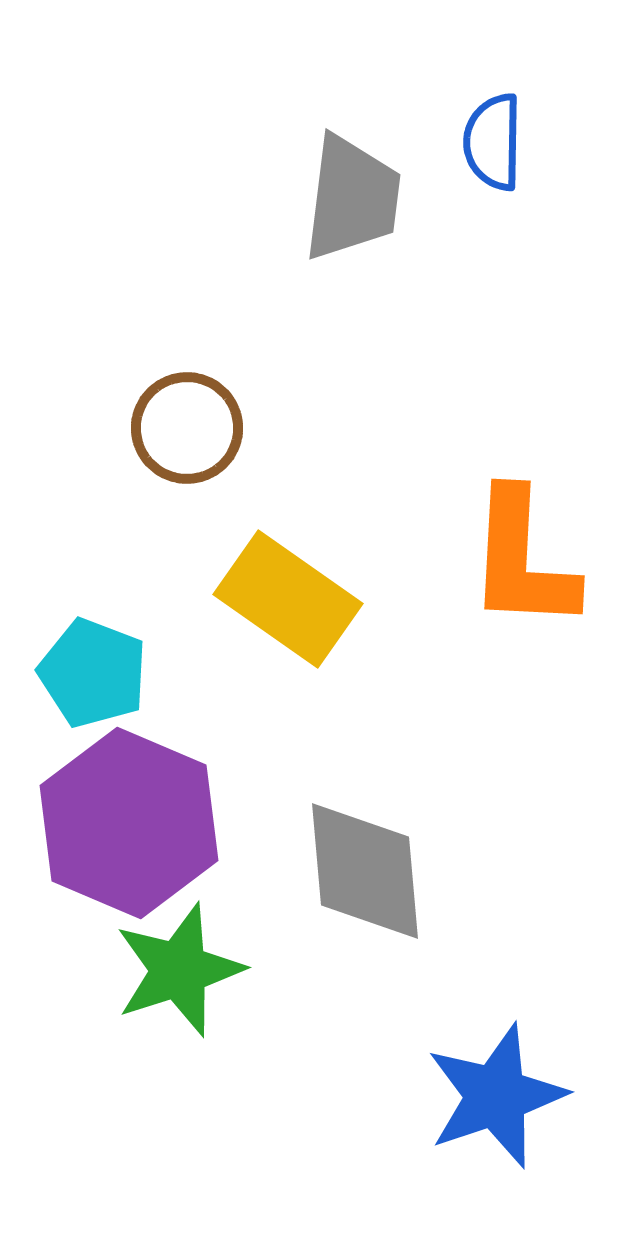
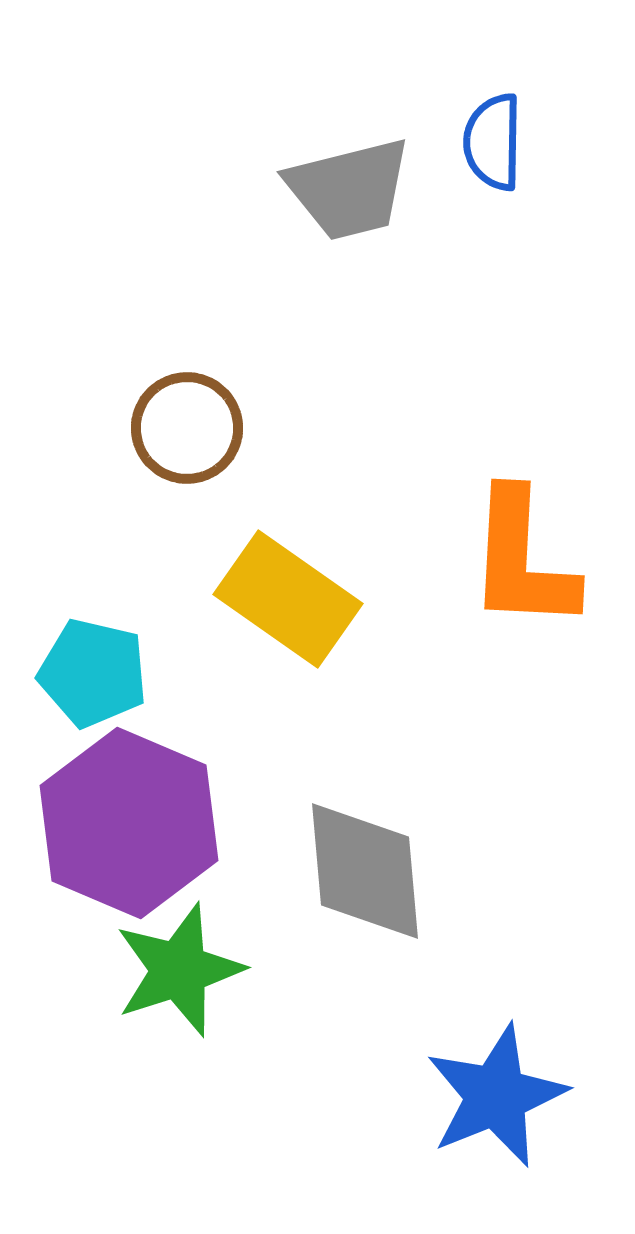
gray trapezoid: moved 3 px left, 9 px up; rotated 69 degrees clockwise
cyan pentagon: rotated 8 degrees counterclockwise
blue star: rotated 3 degrees counterclockwise
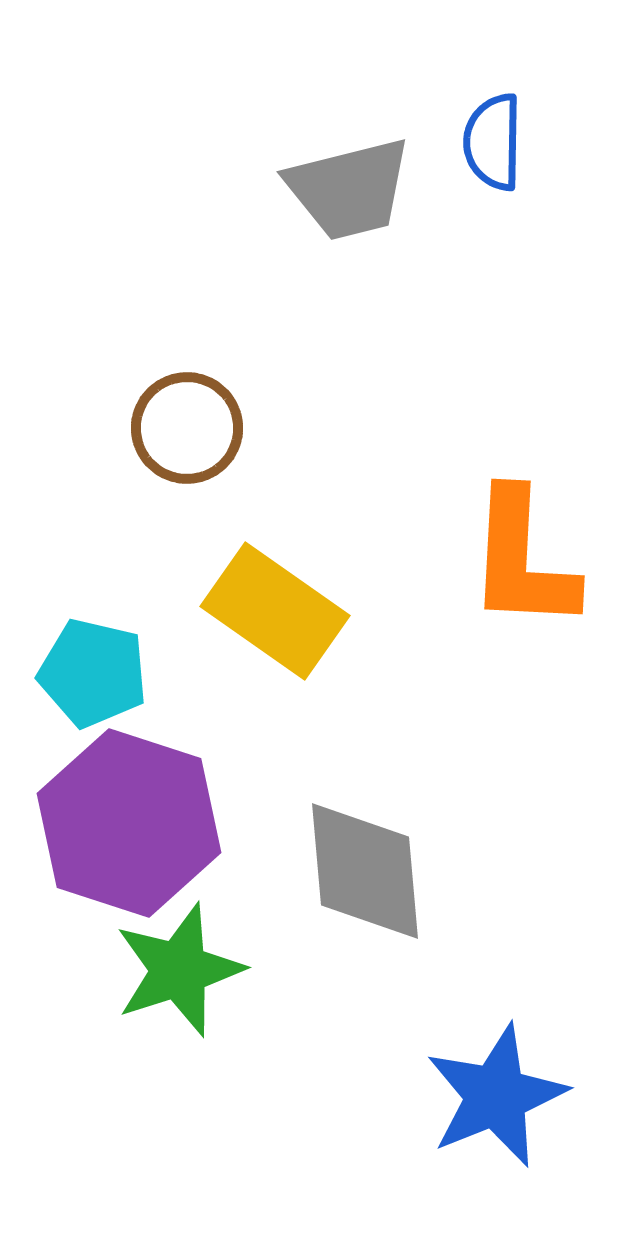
yellow rectangle: moved 13 px left, 12 px down
purple hexagon: rotated 5 degrees counterclockwise
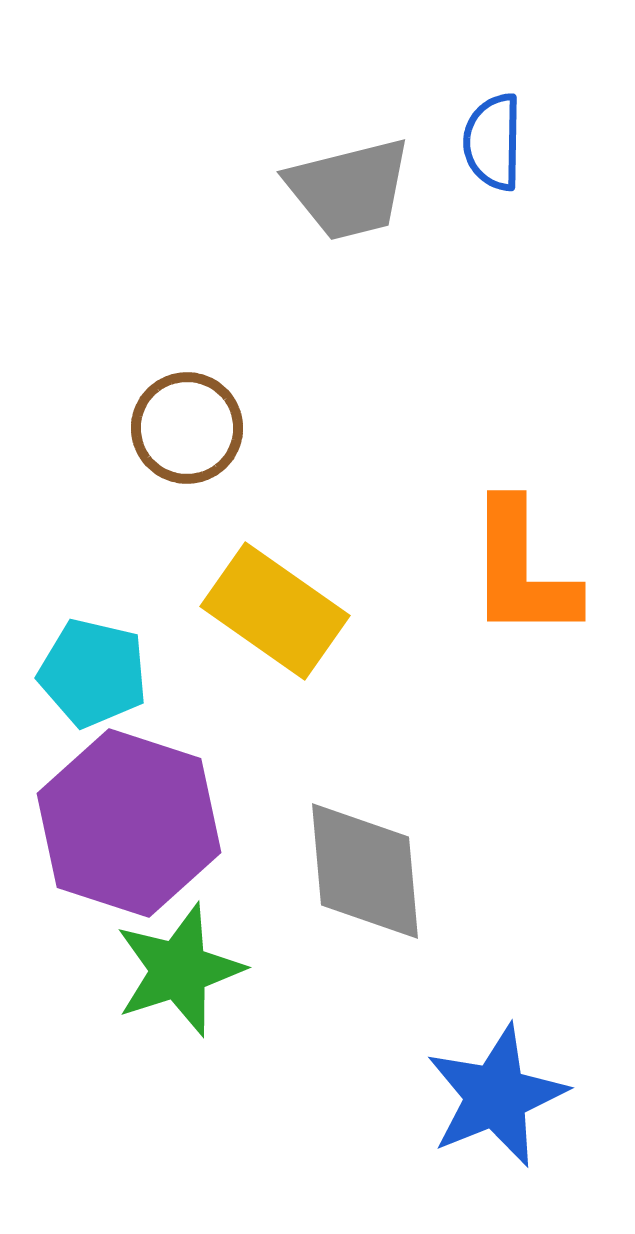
orange L-shape: moved 10 px down; rotated 3 degrees counterclockwise
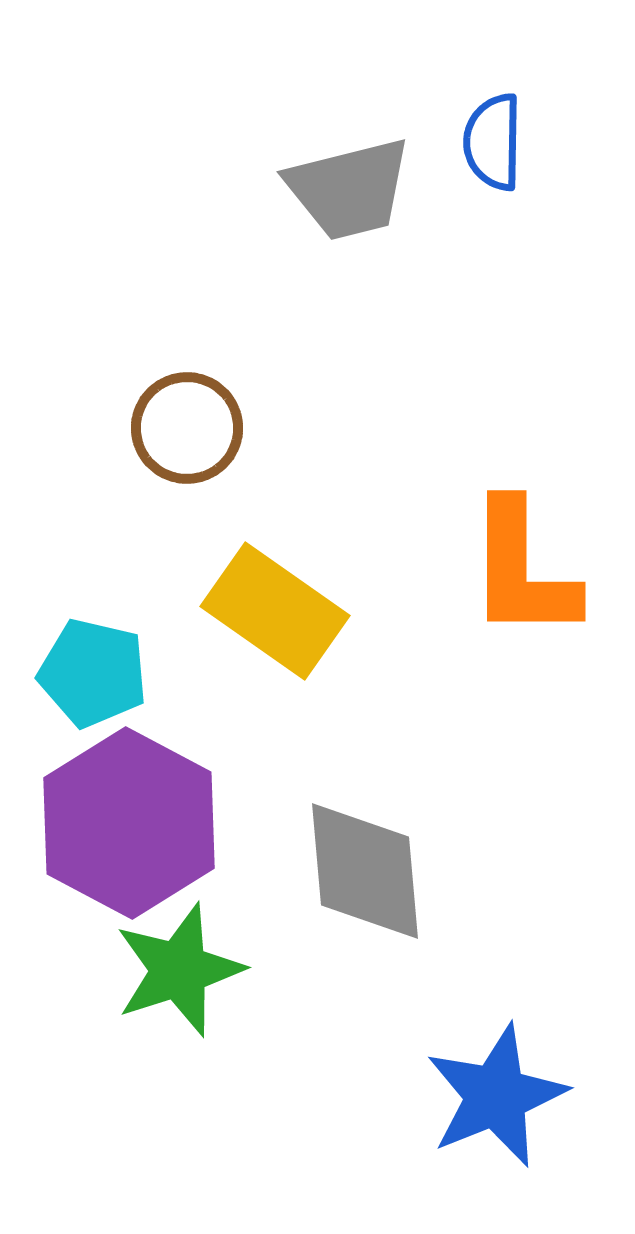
purple hexagon: rotated 10 degrees clockwise
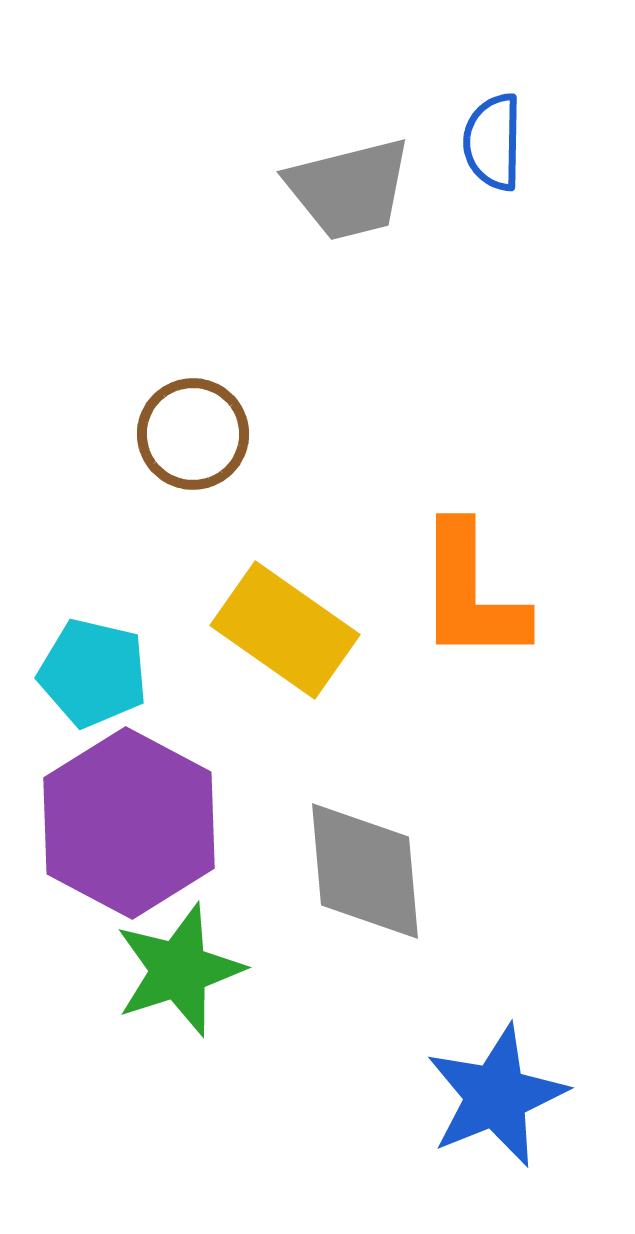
brown circle: moved 6 px right, 6 px down
orange L-shape: moved 51 px left, 23 px down
yellow rectangle: moved 10 px right, 19 px down
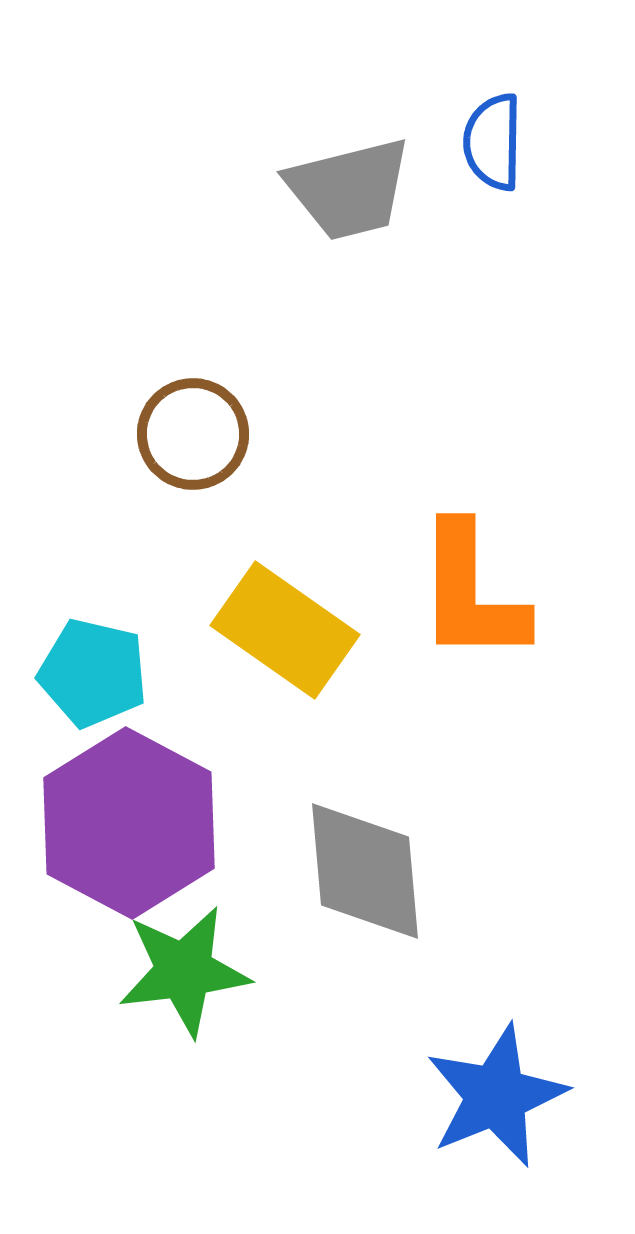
green star: moved 5 px right, 1 px down; rotated 11 degrees clockwise
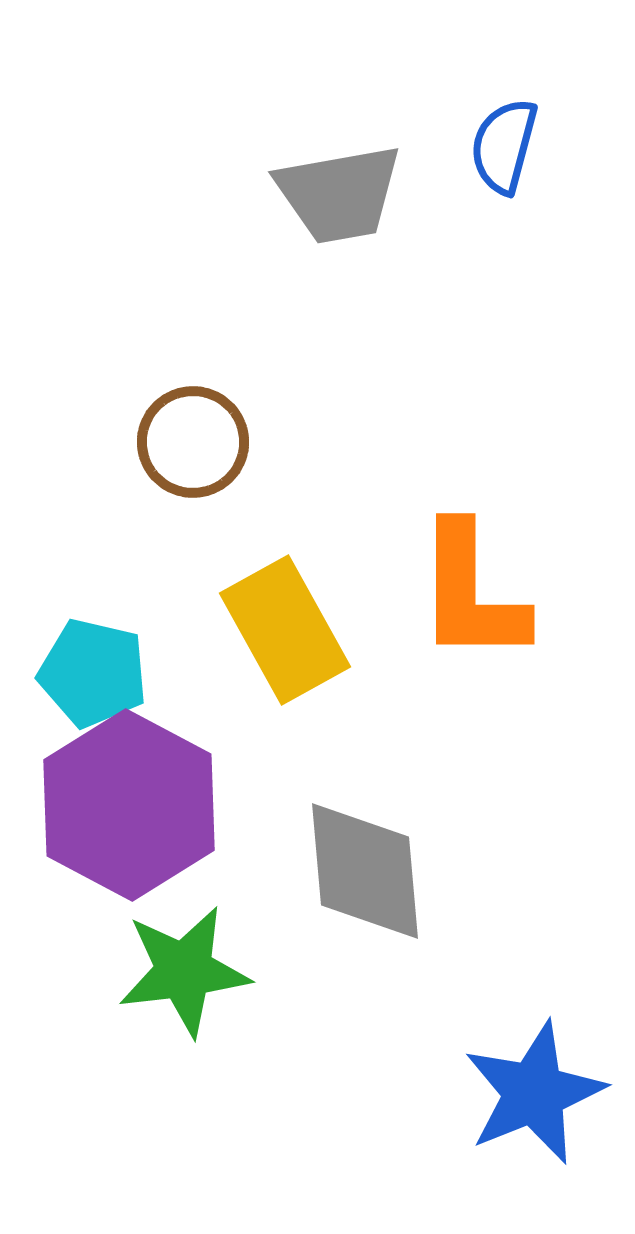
blue semicircle: moved 11 px right, 4 px down; rotated 14 degrees clockwise
gray trapezoid: moved 10 px left, 5 px down; rotated 4 degrees clockwise
brown circle: moved 8 px down
yellow rectangle: rotated 26 degrees clockwise
purple hexagon: moved 18 px up
blue star: moved 38 px right, 3 px up
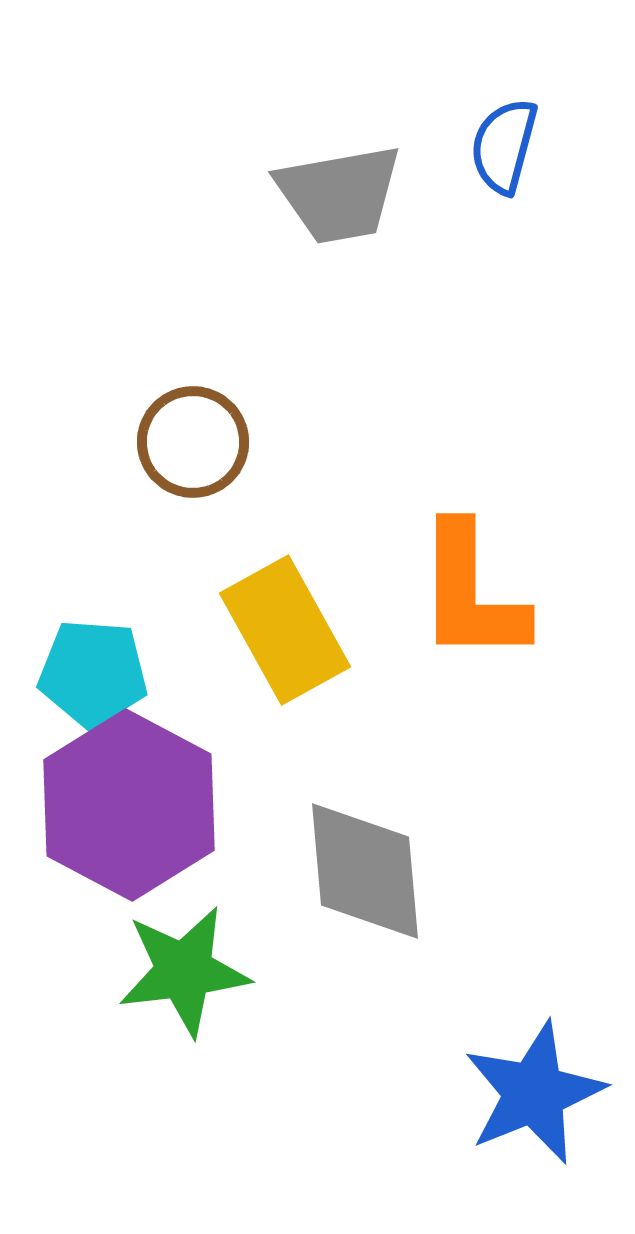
cyan pentagon: rotated 9 degrees counterclockwise
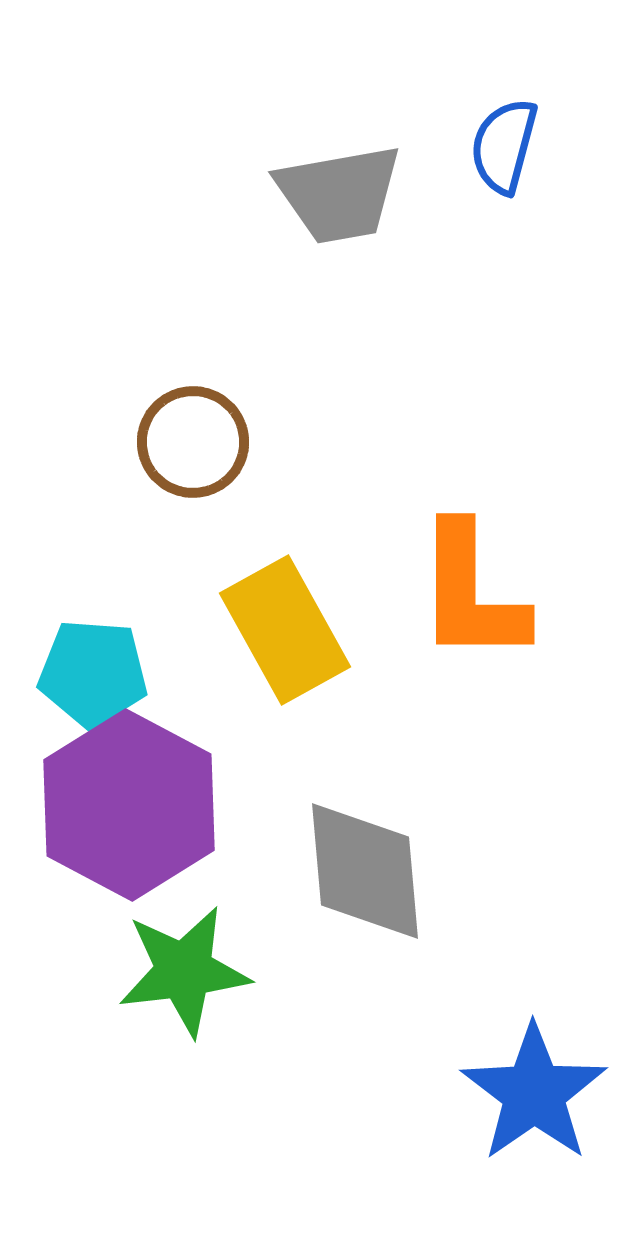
blue star: rotated 13 degrees counterclockwise
